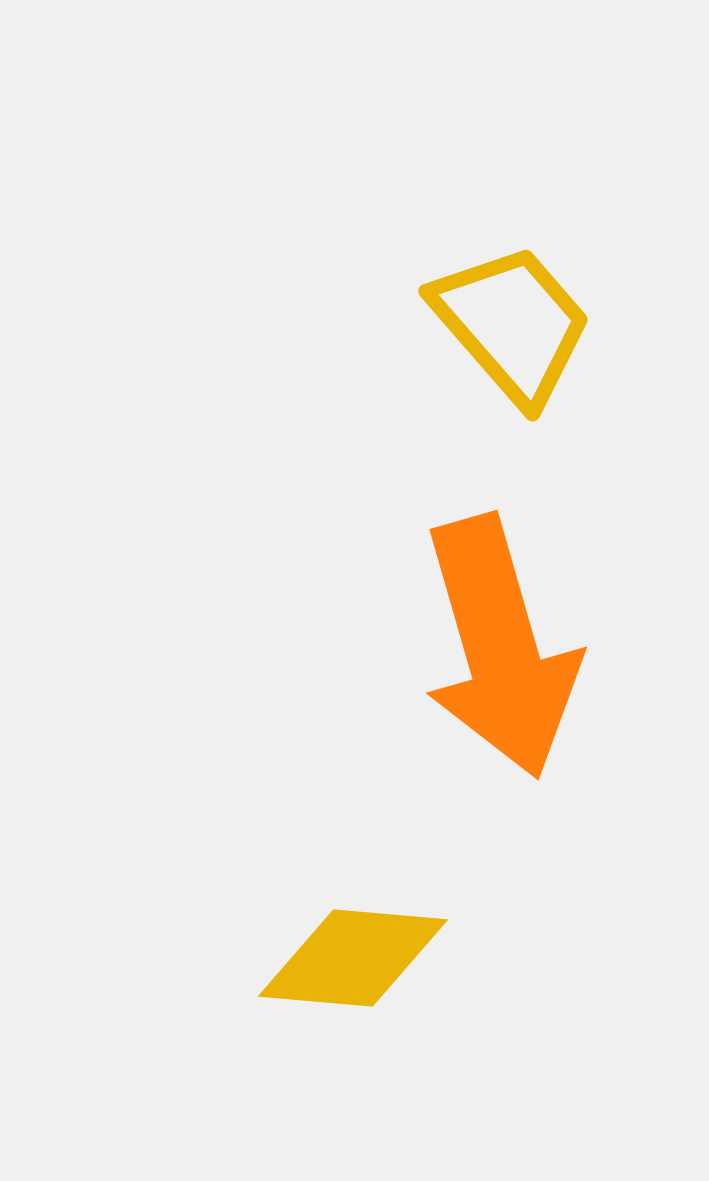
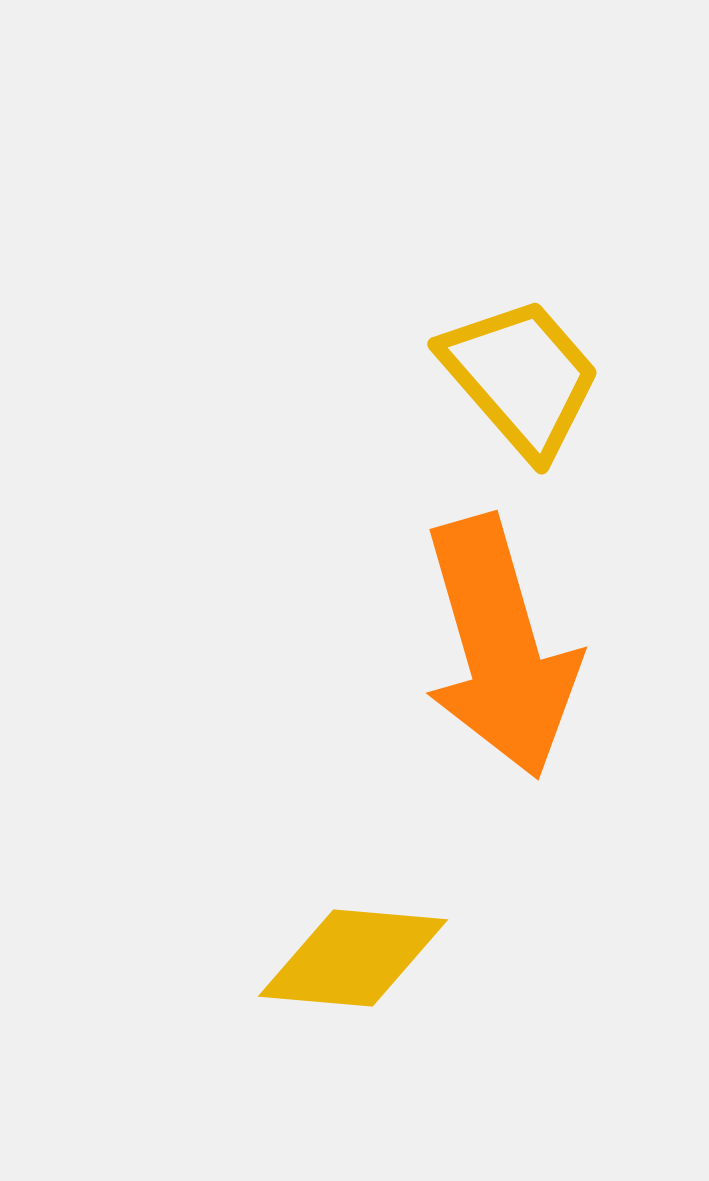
yellow trapezoid: moved 9 px right, 53 px down
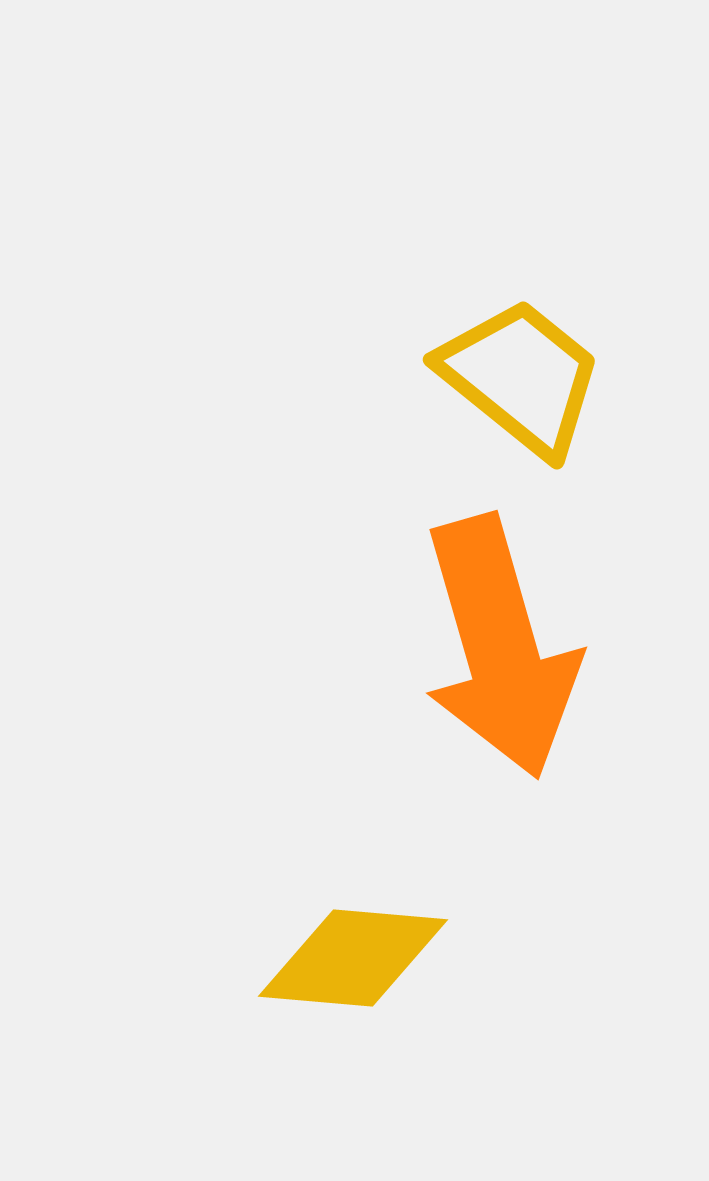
yellow trapezoid: rotated 10 degrees counterclockwise
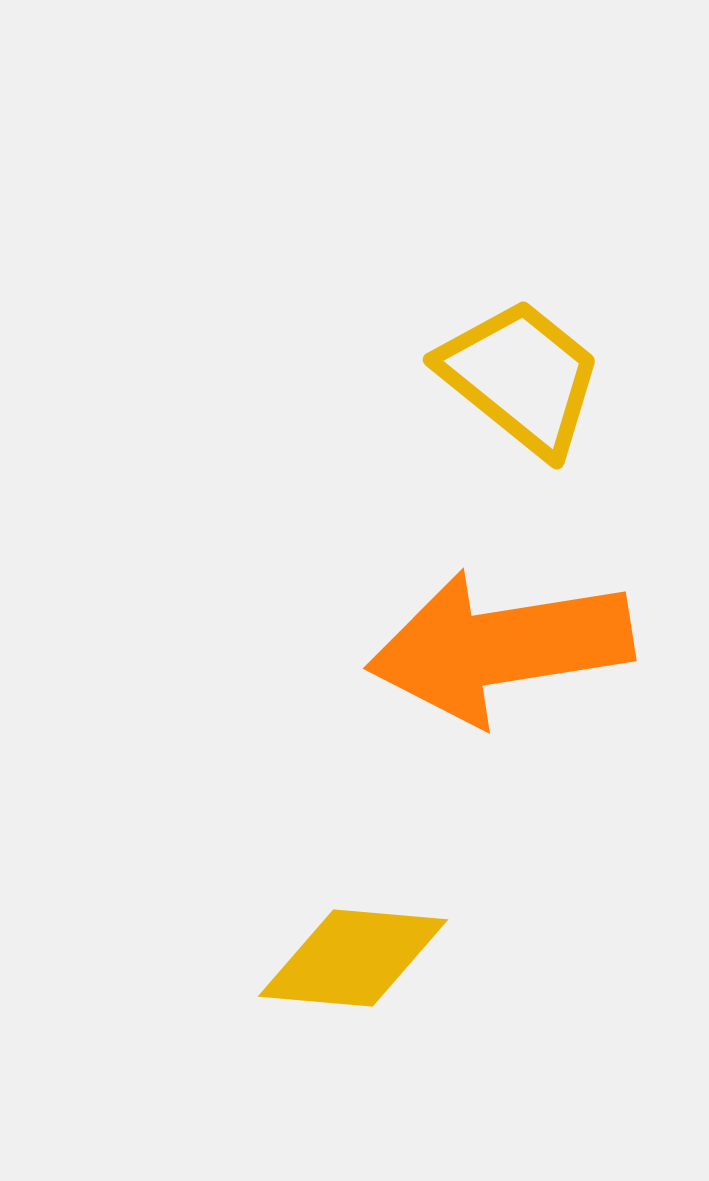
orange arrow: rotated 97 degrees clockwise
